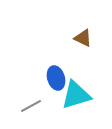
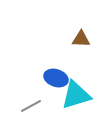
brown triangle: moved 2 px left, 1 px down; rotated 24 degrees counterclockwise
blue ellipse: rotated 55 degrees counterclockwise
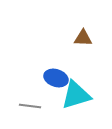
brown triangle: moved 2 px right, 1 px up
gray line: moved 1 px left; rotated 35 degrees clockwise
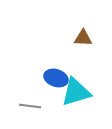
cyan triangle: moved 3 px up
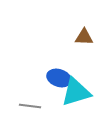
brown triangle: moved 1 px right, 1 px up
blue ellipse: moved 3 px right
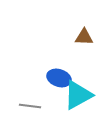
cyan triangle: moved 2 px right, 3 px down; rotated 12 degrees counterclockwise
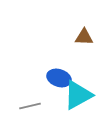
gray line: rotated 20 degrees counterclockwise
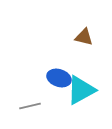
brown triangle: rotated 12 degrees clockwise
cyan triangle: moved 3 px right, 5 px up
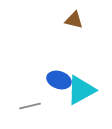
brown triangle: moved 10 px left, 17 px up
blue ellipse: moved 2 px down
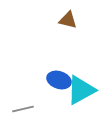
brown triangle: moved 6 px left
gray line: moved 7 px left, 3 px down
